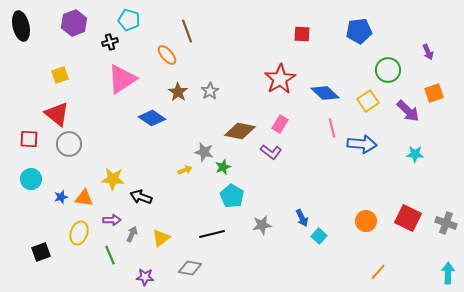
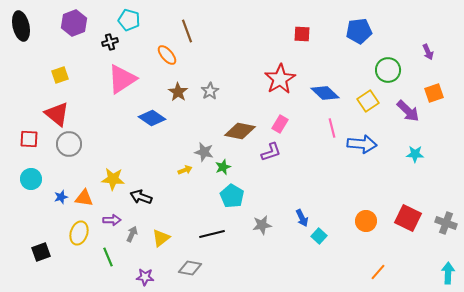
purple L-shape at (271, 152): rotated 55 degrees counterclockwise
green line at (110, 255): moved 2 px left, 2 px down
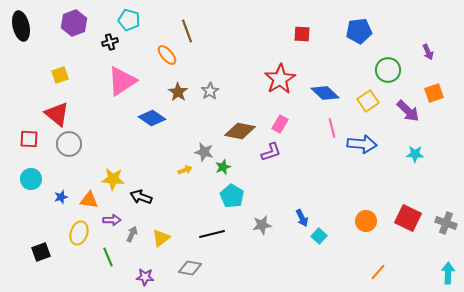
pink triangle at (122, 79): moved 2 px down
orange triangle at (84, 198): moved 5 px right, 2 px down
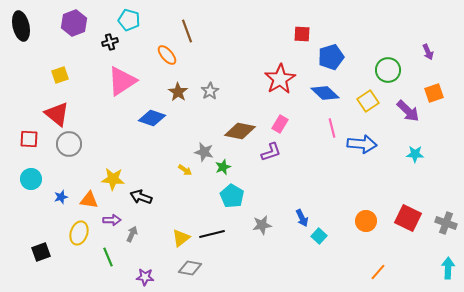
blue pentagon at (359, 31): moved 28 px left, 26 px down; rotated 10 degrees counterclockwise
blue diamond at (152, 118): rotated 16 degrees counterclockwise
yellow arrow at (185, 170): rotated 56 degrees clockwise
yellow triangle at (161, 238): moved 20 px right
cyan arrow at (448, 273): moved 5 px up
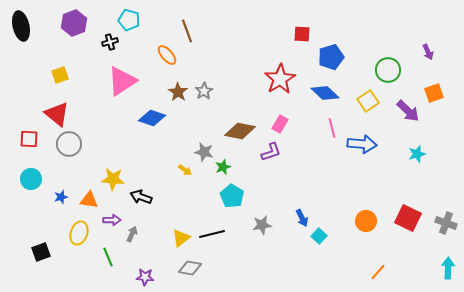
gray star at (210, 91): moved 6 px left
cyan star at (415, 154): moved 2 px right; rotated 18 degrees counterclockwise
